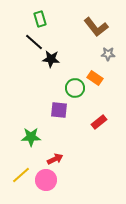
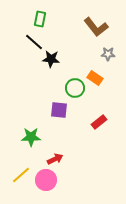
green rectangle: rotated 28 degrees clockwise
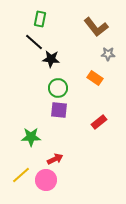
green circle: moved 17 px left
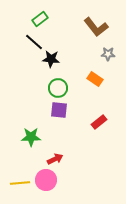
green rectangle: rotated 42 degrees clockwise
orange rectangle: moved 1 px down
yellow line: moved 1 px left, 8 px down; rotated 36 degrees clockwise
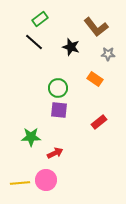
black star: moved 20 px right, 12 px up; rotated 12 degrees clockwise
red arrow: moved 6 px up
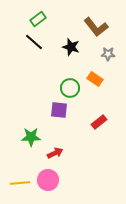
green rectangle: moved 2 px left
green circle: moved 12 px right
pink circle: moved 2 px right
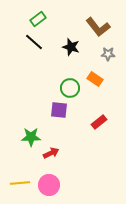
brown L-shape: moved 2 px right
red arrow: moved 4 px left
pink circle: moved 1 px right, 5 px down
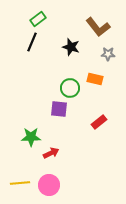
black line: moved 2 px left; rotated 72 degrees clockwise
orange rectangle: rotated 21 degrees counterclockwise
purple square: moved 1 px up
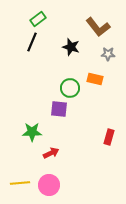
red rectangle: moved 10 px right, 15 px down; rotated 35 degrees counterclockwise
green star: moved 1 px right, 5 px up
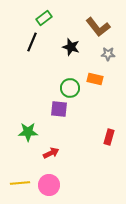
green rectangle: moved 6 px right, 1 px up
green star: moved 4 px left
